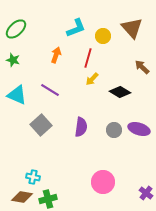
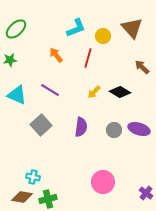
orange arrow: rotated 56 degrees counterclockwise
green star: moved 3 px left; rotated 24 degrees counterclockwise
yellow arrow: moved 2 px right, 13 px down
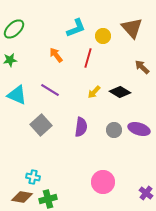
green ellipse: moved 2 px left
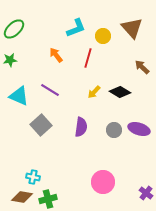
cyan triangle: moved 2 px right, 1 px down
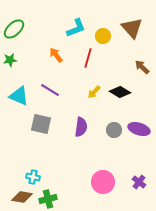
gray square: moved 1 px up; rotated 35 degrees counterclockwise
purple cross: moved 7 px left, 11 px up
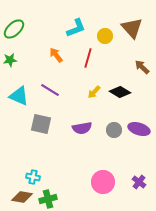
yellow circle: moved 2 px right
purple semicircle: moved 1 px right, 1 px down; rotated 72 degrees clockwise
